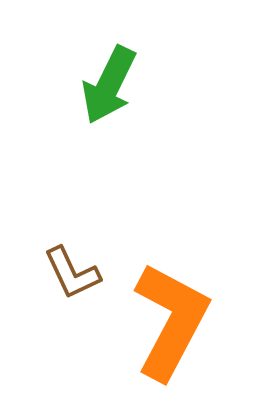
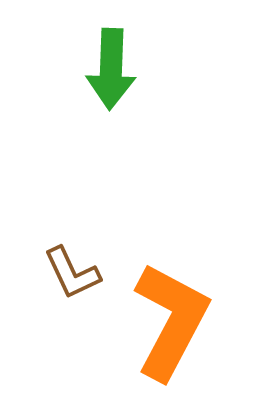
green arrow: moved 2 px right, 16 px up; rotated 24 degrees counterclockwise
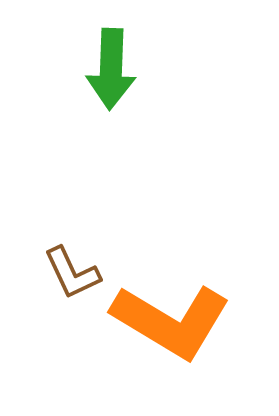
orange L-shape: rotated 93 degrees clockwise
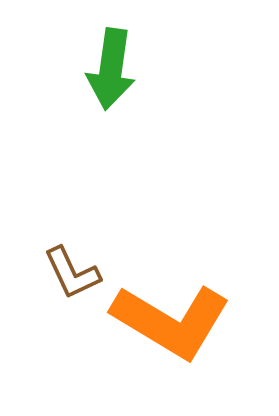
green arrow: rotated 6 degrees clockwise
